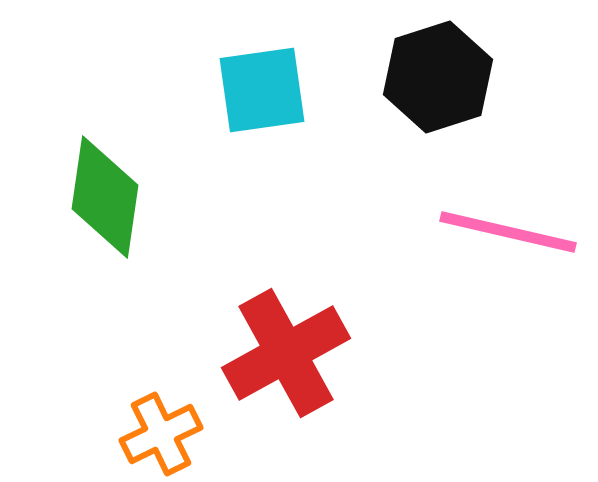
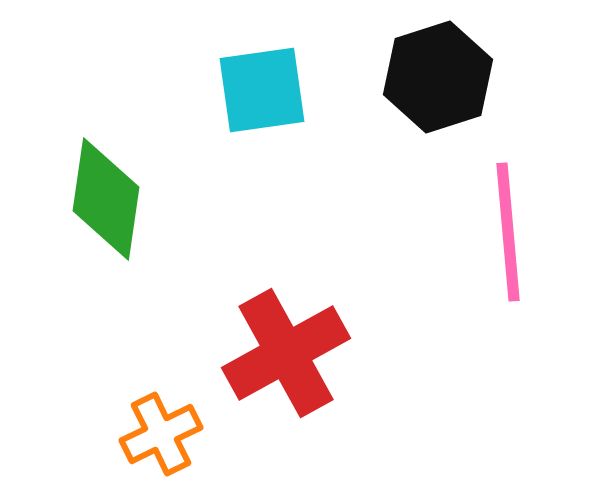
green diamond: moved 1 px right, 2 px down
pink line: rotated 72 degrees clockwise
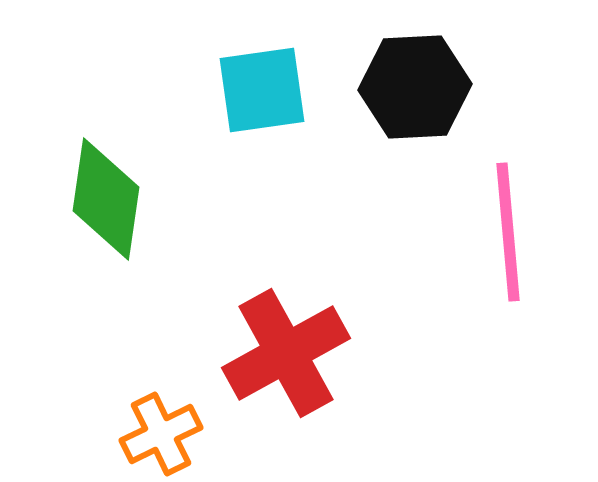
black hexagon: moved 23 px left, 10 px down; rotated 15 degrees clockwise
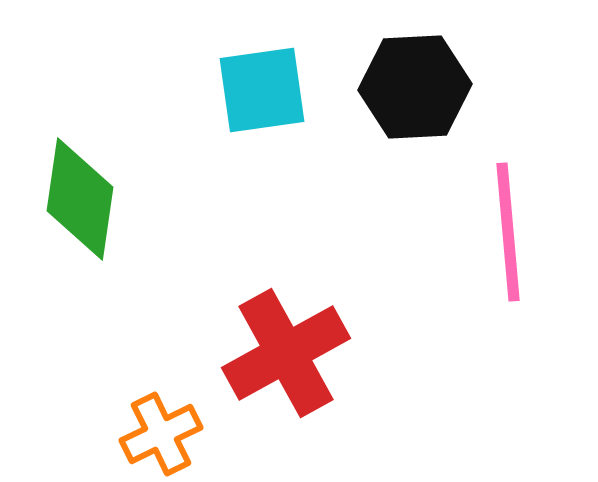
green diamond: moved 26 px left
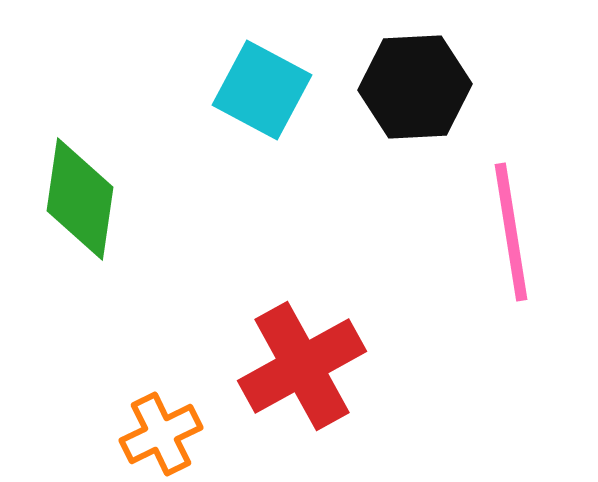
cyan square: rotated 36 degrees clockwise
pink line: moved 3 px right; rotated 4 degrees counterclockwise
red cross: moved 16 px right, 13 px down
